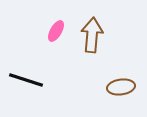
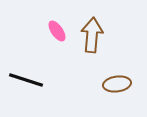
pink ellipse: moved 1 px right; rotated 65 degrees counterclockwise
brown ellipse: moved 4 px left, 3 px up
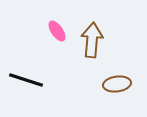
brown arrow: moved 5 px down
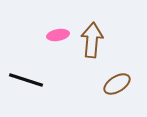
pink ellipse: moved 1 px right, 4 px down; rotated 65 degrees counterclockwise
brown ellipse: rotated 24 degrees counterclockwise
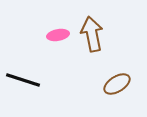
brown arrow: moved 6 px up; rotated 16 degrees counterclockwise
black line: moved 3 px left
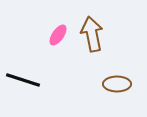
pink ellipse: rotated 45 degrees counterclockwise
brown ellipse: rotated 32 degrees clockwise
